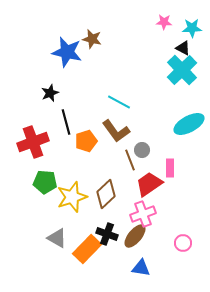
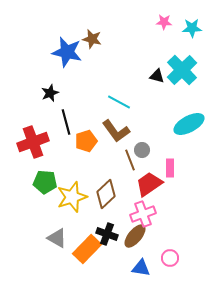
black triangle: moved 26 px left, 28 px down; rotated 14 degrees counterclockwise
pink circle: moved 13 px left, 15 px down
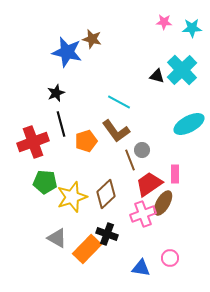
black star: moved 6 px right
black line: moved 5 px left, 2 px down
pink rectangle: moved 5 px right, 6 px down
brown ellipse: moved 28 px right, 33 px up; rotated 10 degrees counterclockwise
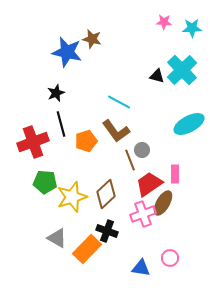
black cross: moved 3 px up
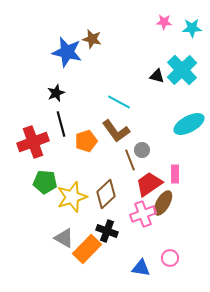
gray triangle: moved 7 px right
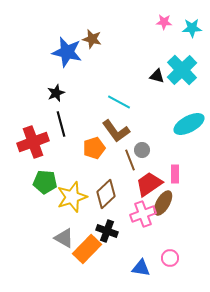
orange pentagon: moved 8 px right, 7 px down
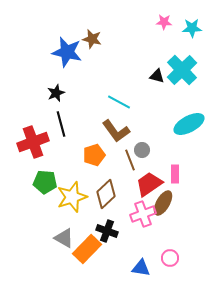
orange pentagon: moved 7 px down
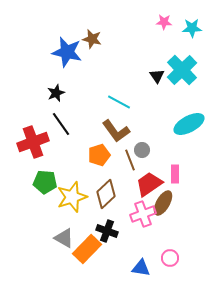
black triangle: rotated 42 degrees clockwise
black line: rotated 20 degrees counterclockwise
orange pentagon: moved 5 px right
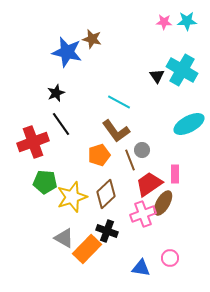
cyan star: moved 5 px left, 7 px up
cyan cross: rotated 16 degrees counterclockwise
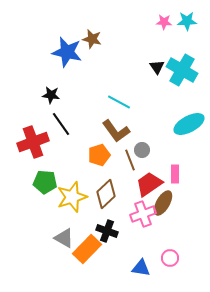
black triangle: moved 9 px up
black star: moved 5 px left, 2 px down; rotated 30 degrees clockwise
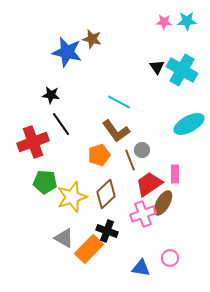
orange rectangle: moved 2 px right
